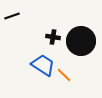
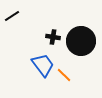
black line: rotated 14 degrees counterclockwise
blue trapezoid: rotated 20 degrees clockwise
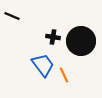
black line: rotated 56 degrees clockwise
orange line: rotated 21 degrees clockwise
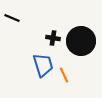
black line: moved 2 px down
black cross: moved 1 px down
blue trapezoid: rotated 20 degrees clockwise
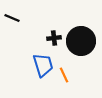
black cross: moved 1 px right; rotated 16 degrees counterclockwise
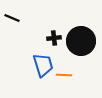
orange line: rotated 63 degrees counterclockwise
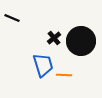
black cross: rotated 32 degrees counterclockwise
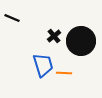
black cross: moved 2 px up
orange line: moved 2 px up
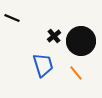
orange line: moved 12 px right; rotated 49 degrees clockwise
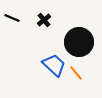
black cross: moved 10 px left, 16 px up
black circle: moved 2 px left, 1 px down
blue trapezoid: moved 11 px right; rotated 30 degrees counterclockwise
